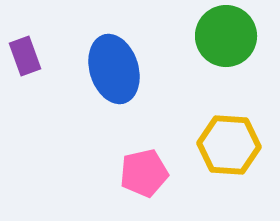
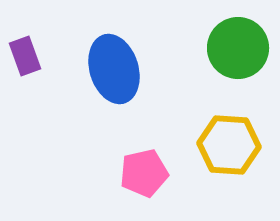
green circle: moved 12 px right, 12 px down
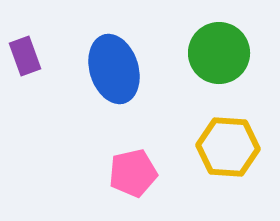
green circle: moved 19 px left, 5 px down
yellow hexagon: moved 1 px left, 2 px down
pink pentagon: moved 11 px left
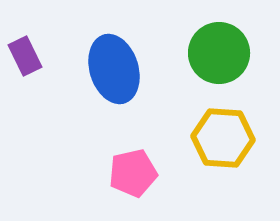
purple rectangle: rotated 6 degrees counterclockwise
yellow hexagon: moved 5 px left, 9 px up
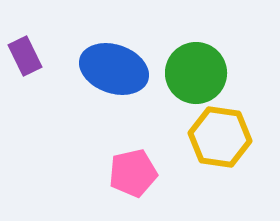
green circle: moved 23 px left, 20 px down
blue ellipse: rotated 54 degrees counterclockwise
yellow hexagon: moved 3 px left, 1 px up; rotated 4 degrees clockwise
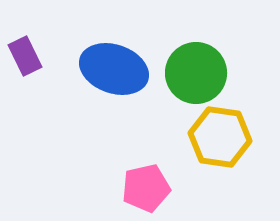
pink pentagon: moved 13 px right, 15 px down
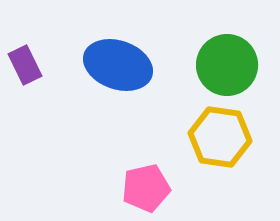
purple rectangle: moved 9 px down
blue ellipse: moved 4 px right, 4 px up
green circle: moved 31 px right, 8 px up
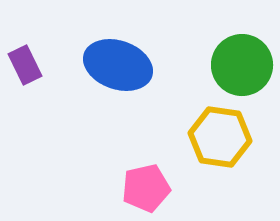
green circle: moved 15 px right
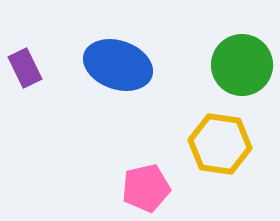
purple rectangle: moved 3 px down
yellow hexagon: moved 7 px down
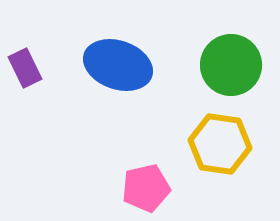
green circle: moved 11 px left
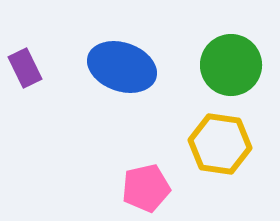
blue ellipse: moved 4 px right, 2 px down
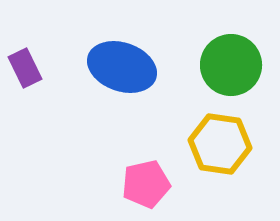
pink pentagon: moved 4 px up
